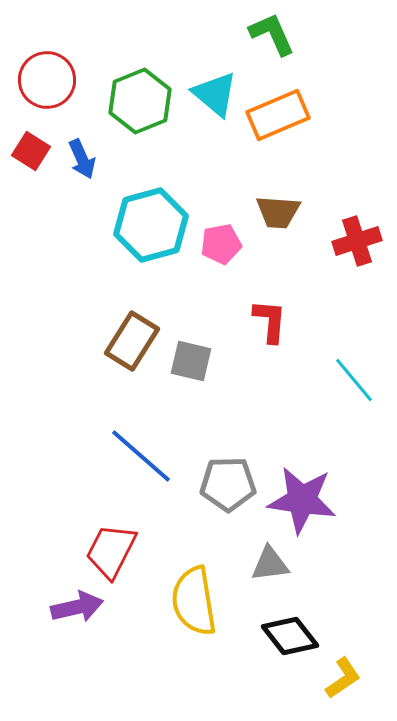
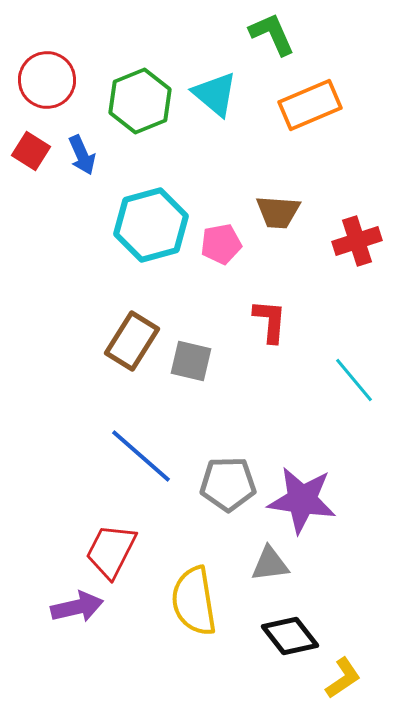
orange rectangle: moved 32 px right, 10 px up
blue arrow: moved 4 px up
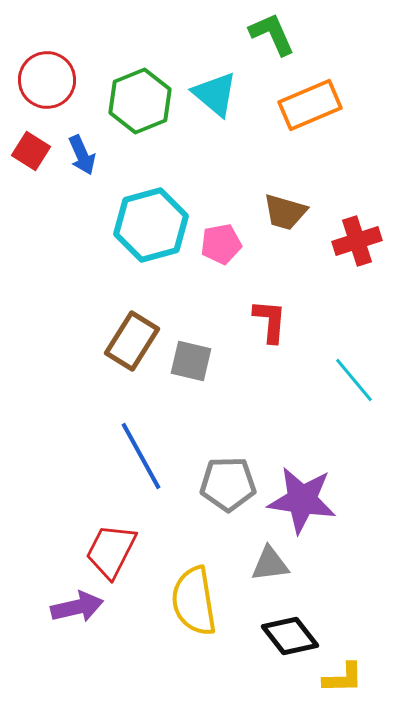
brown trapezoid: moved 7 px right; rotated 12 degrees clockwise
blue line: rotated 20 degrees clockwise
yellow L-shape: rotated 33 degrees clockwise
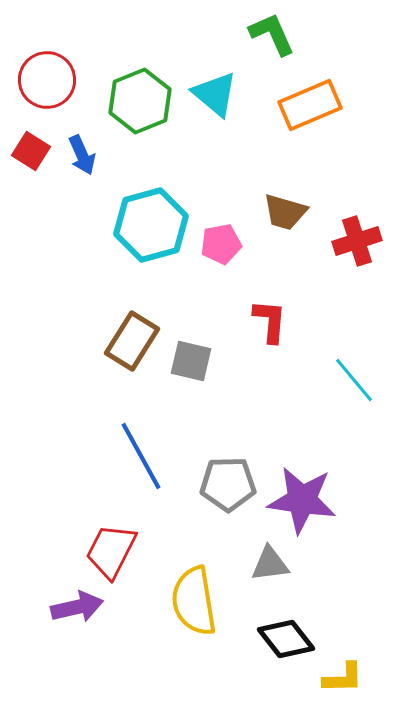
black diamond: moved 4 px left, 3 px down
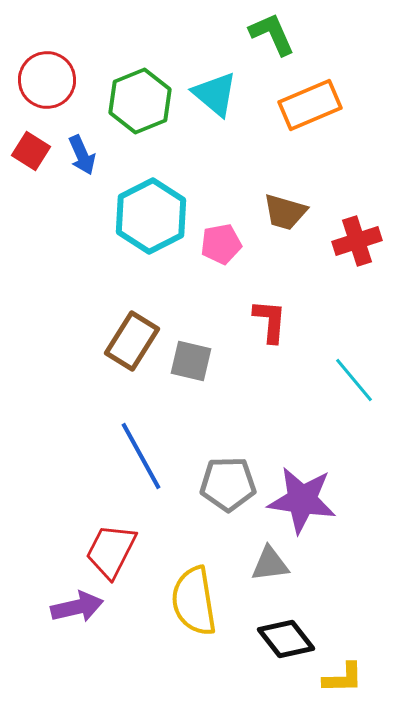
cyan hexagon: moved 9 px up; rotated 12 degrees counterclockwise
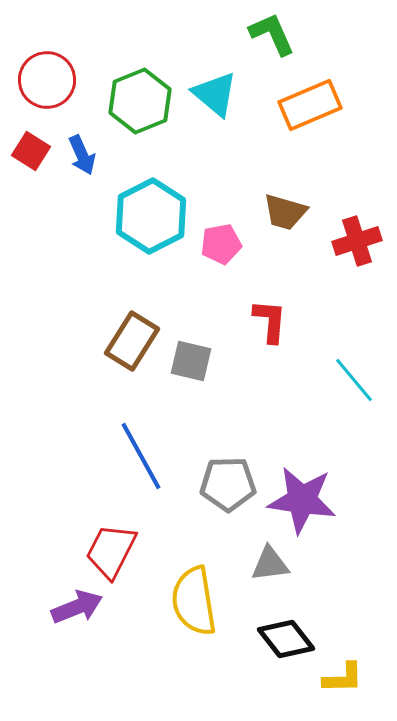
purple arrow: rotated 9 degrees counterclockwise
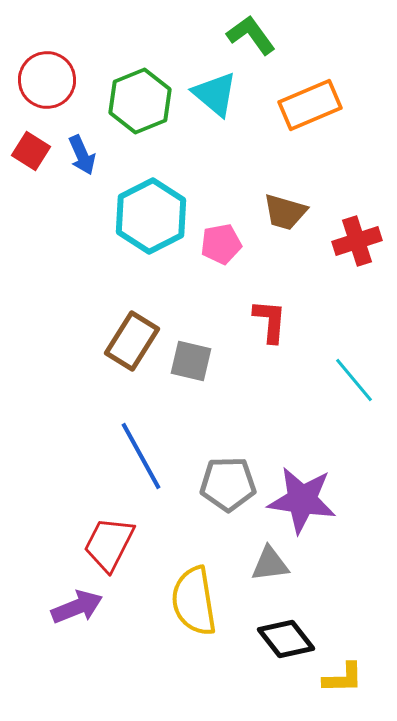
green L-shape: moved 21 px left, 1 px down; rotated 12 degrees counterclockwise
red trapezoid: moved 2 px left, 7 px up
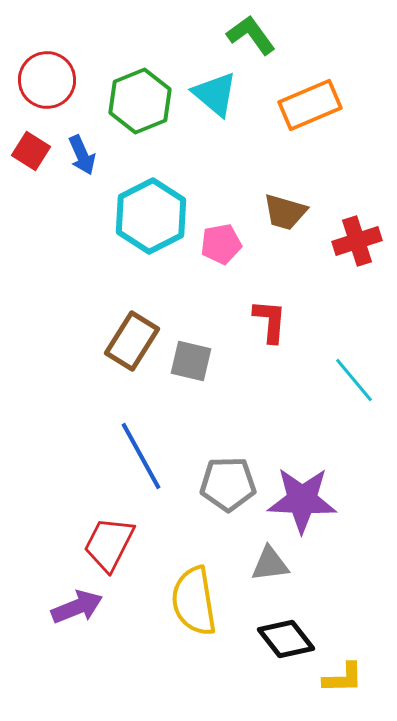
purple star: rotated 6 degrees counterclockwise
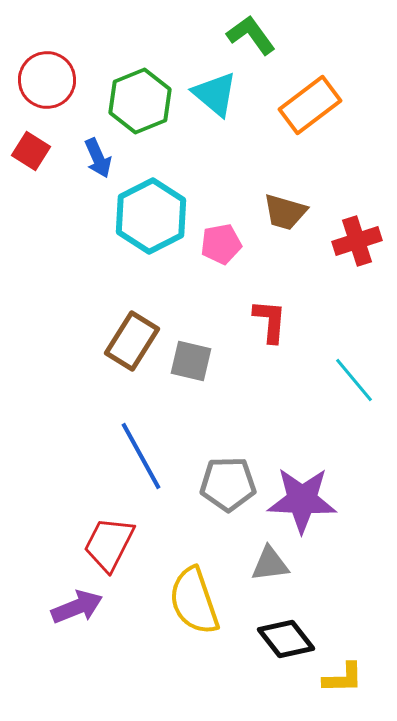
orange rectangle: rotated 14 degrees counterclockwise
blue arrow: moved 16 px right, 3 px down
yellow semicircle: rotated 10 degrees counterclockwise
